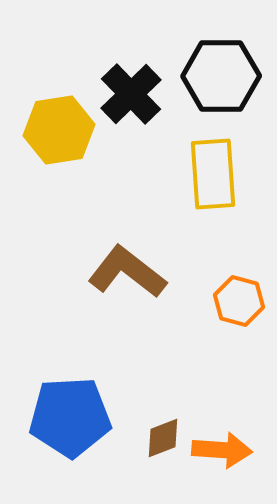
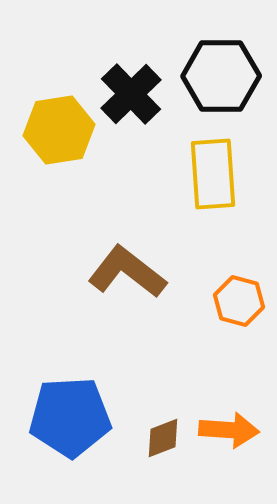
orange arrow: moved 7 px right, 20 px up
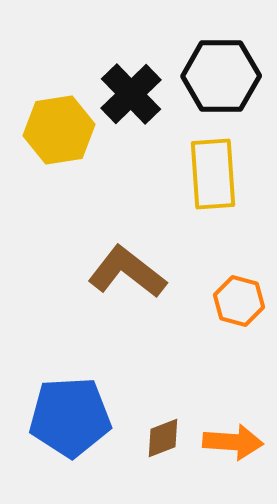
orange arrow: moved 4 px right, 12 px down
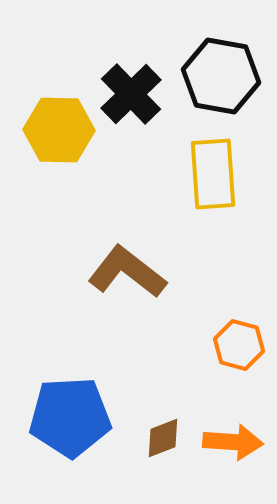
black hexagon: rotated 10 degrees clockwise
yellow hexagon: rotated 10 degrees clockwise
orange hexagon: moved 44 px down
